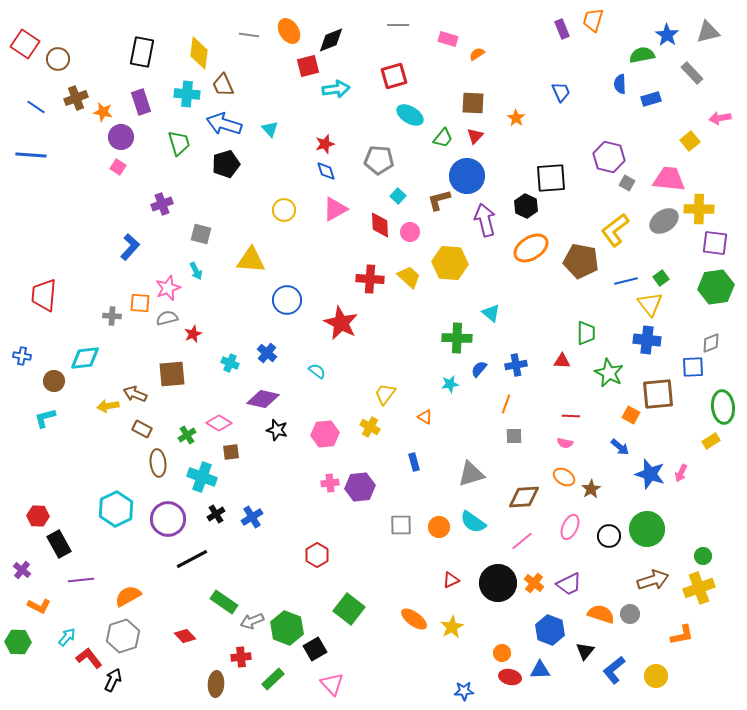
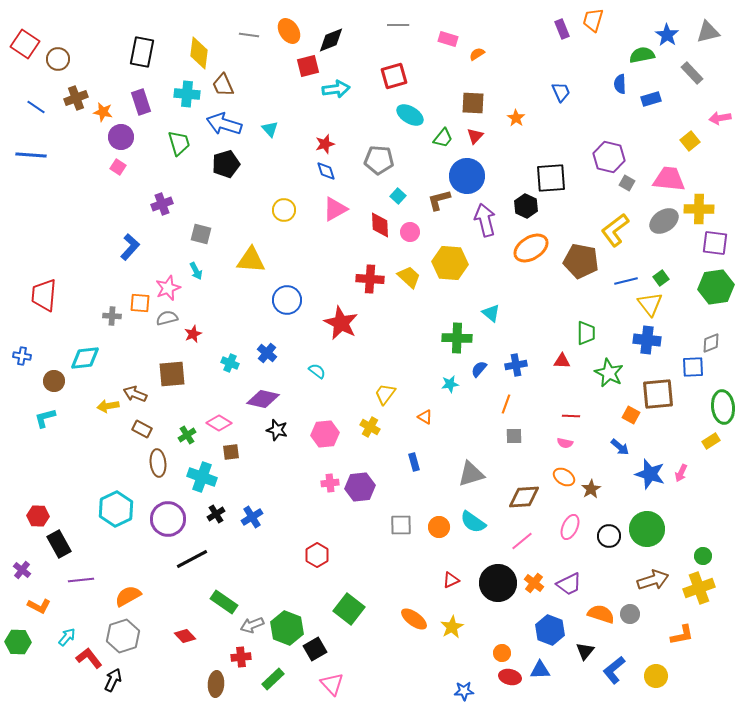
gray arrow at (252, 621): moved 4 px down
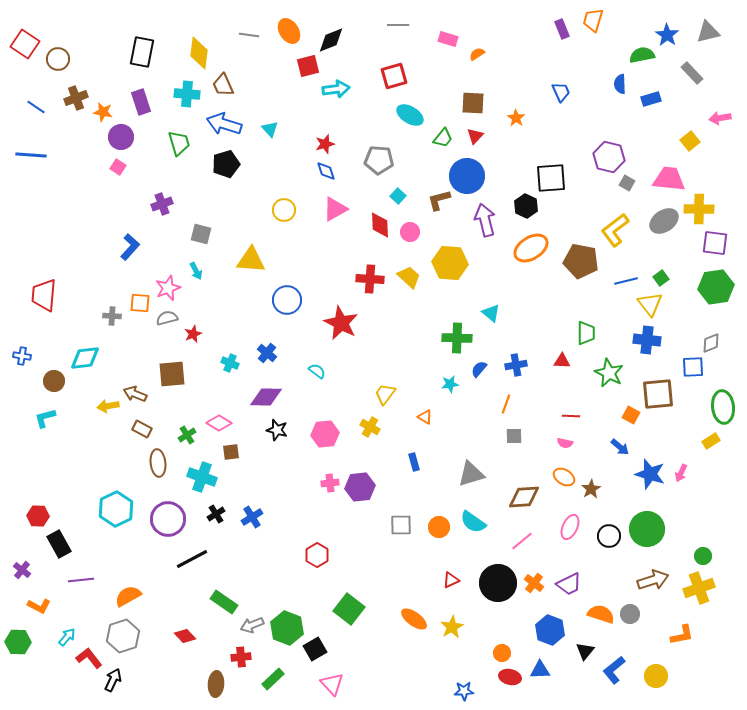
purple diamond at (263, 399): moved 3 px right, 2 px up; rotated 12 degrees counterclockwise
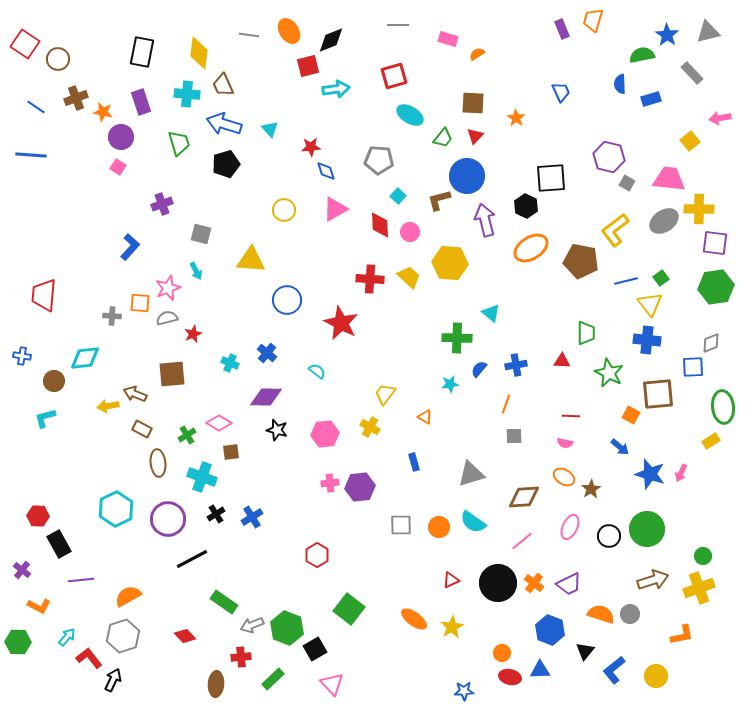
red star at (325, 144): moved 14 px left, 3 px down; rotated 12 degrees clockwise
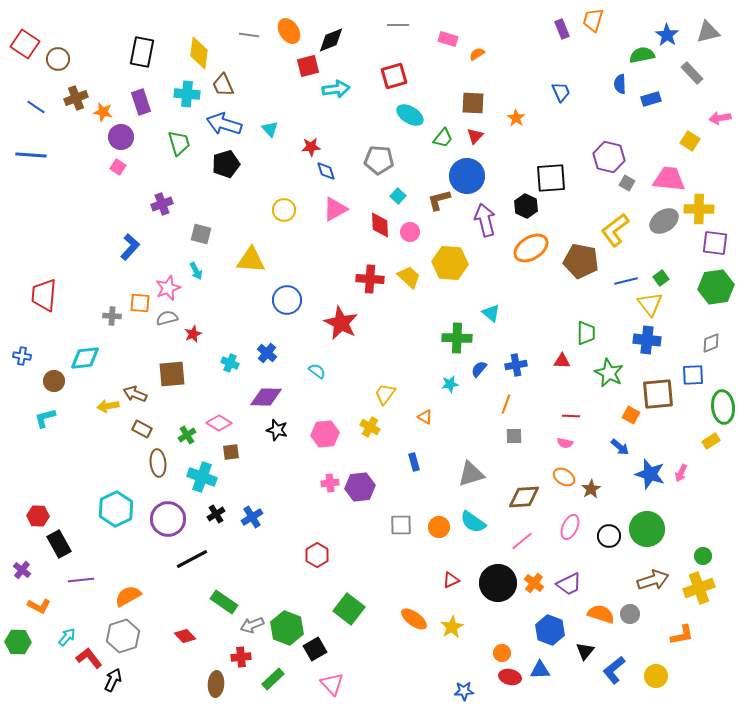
yellow square at (690, 141): rotated 18 degrees counterclockwise
blue square at (693, 367): moved 8 px down
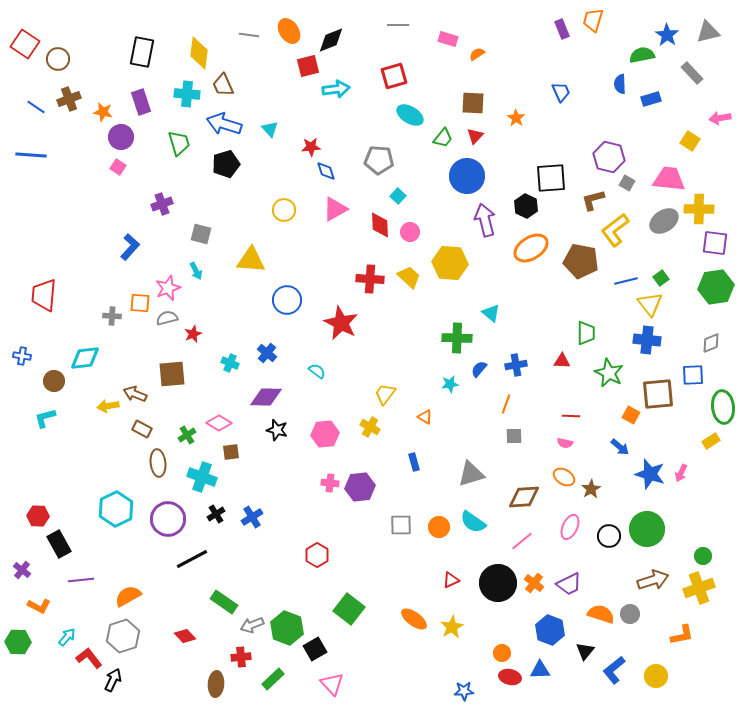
brown cross at (76, 98): moved 7 px left, 1 px down
brown L-shape at (439, 200): moved 154 px right
pink cross at (330, 483): rotated 12 degrees clockwise
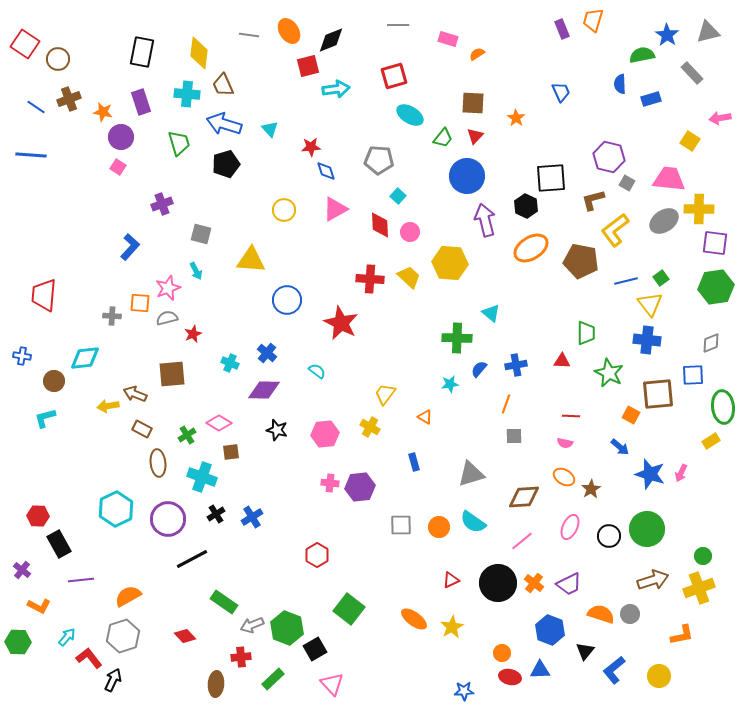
purple diamond at (266, 397): moved 2 px left, 7 px up
yellow circle at (656, 676): moved 3 px right
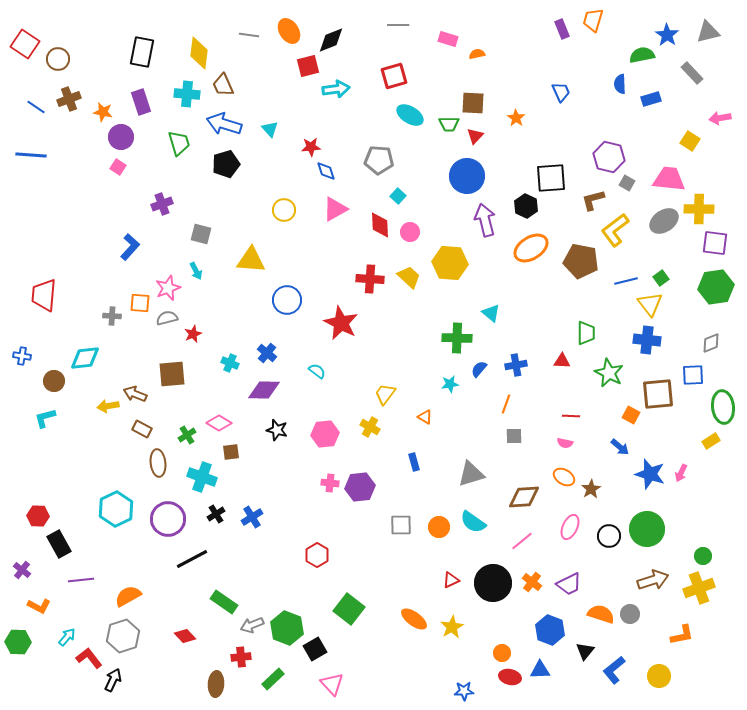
orange semicircle at (477, 54): rotated 21 degrees clockwise
green trapezoid at (443, 138): moved 6 px right, 14 px up; rotated 50 degrees clockwise
black circle at (498, 583): moved 5 px left
orange cross at (534, 583): moved 2 px left, 1 px up
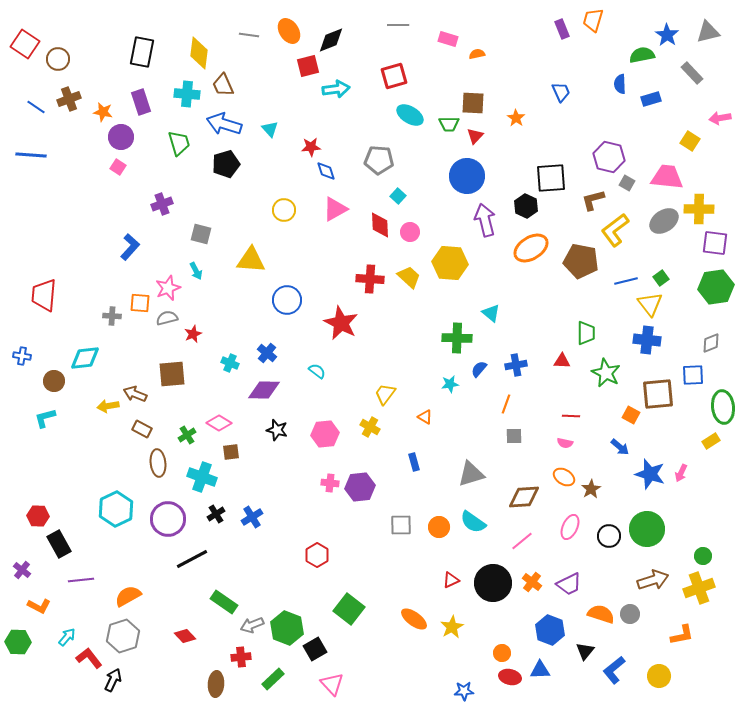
pink trapezoid at (669, 179): moved 2 px left, 2 px up
green star at (609, 373): moved 3 px left
